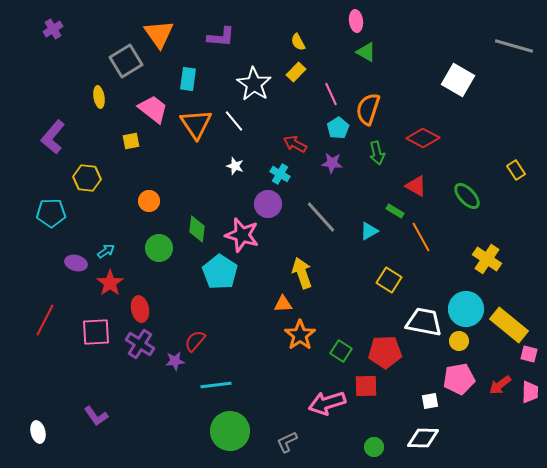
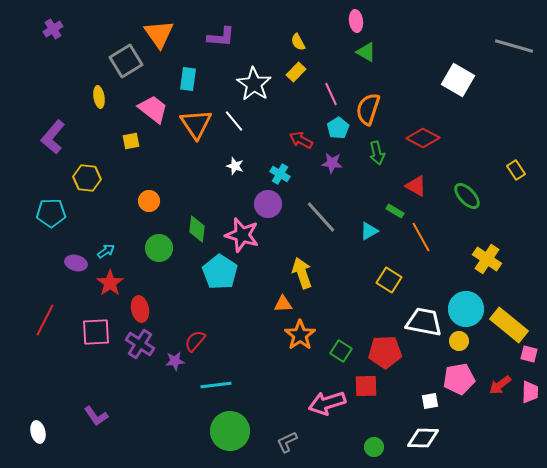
red arrow at (295, 144): moved 6 px right, 4 px up
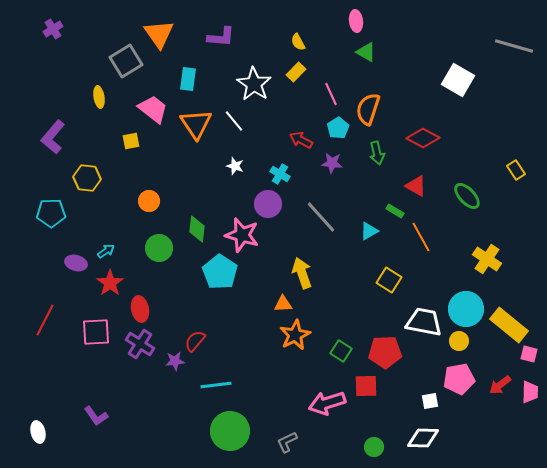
orange star at (300, 335): moved 5 px left; rotated 8 degrees clockwise
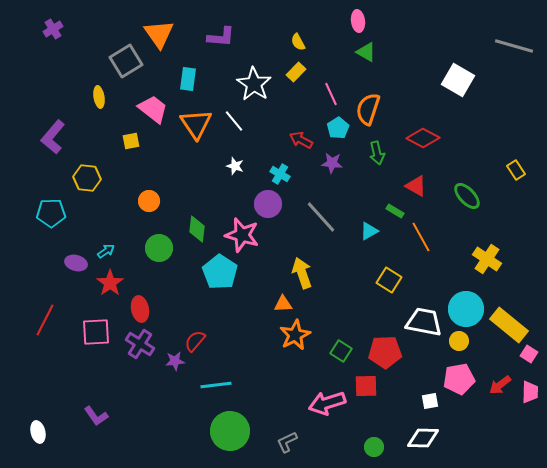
pink ellipse at (356, 21): moved 2 px right
pink square at (529, 354): rotated 18 degrees clockwise
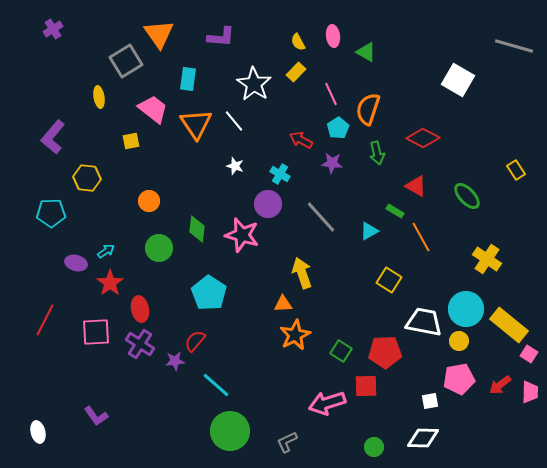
pink ellipse at (358, 21): moved 25 px left, 15 px down
cyan pentagon at (220, 272): moved 11 px left, 21 px down
cyan line at (216, 385): rotated 48 degrees clockwise
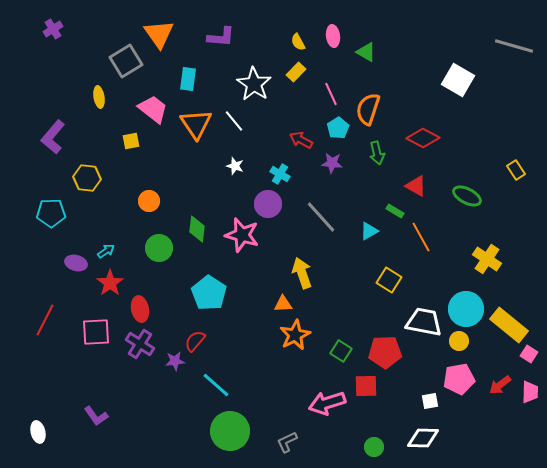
green ellipse at (467, 196): rotated 20 degrees counterclockwise
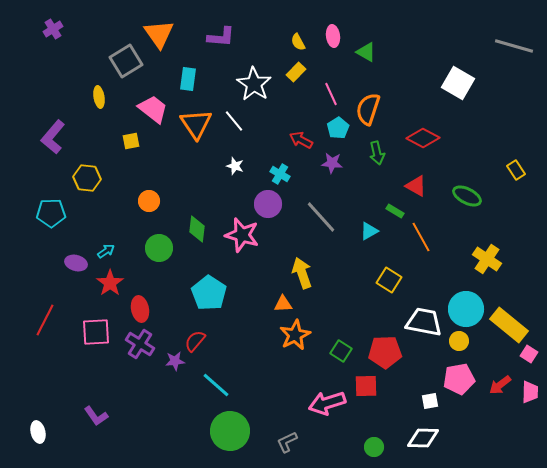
white square at (458, 80): moved 3 px down
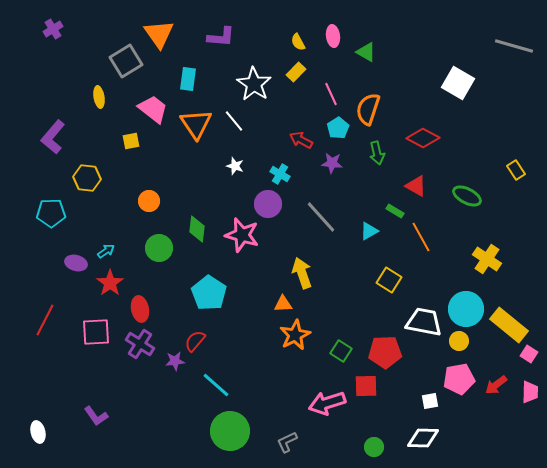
red arrow at (500, 385): moved 4 px left
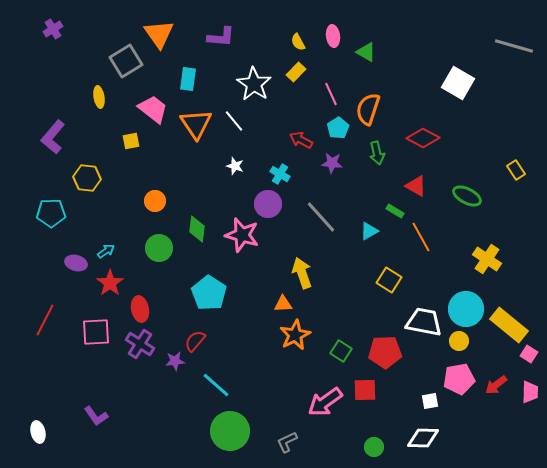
orange circle at (149, 201): moved 6 px right
red square at (366, 386): moved 1 px left, 4 px down
pink arrow at (327, 403): moved 2 px left, 1 px up; rotated 18 degrees counterclockwise
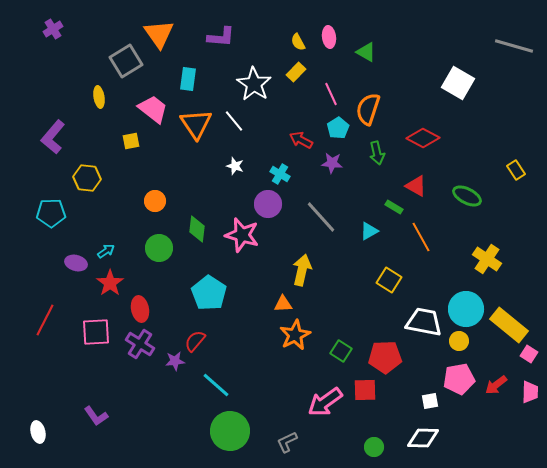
pink ellipse at (333, 36): moved 4 px left, 1 px down
green rectangle at (395, 211): moved 1 px left, 4 px up
yellow arrow at (302, 273): moved 3 px up; rotated 32 degrees clockwise
red pentagon at (385, 352): moved 5 px down
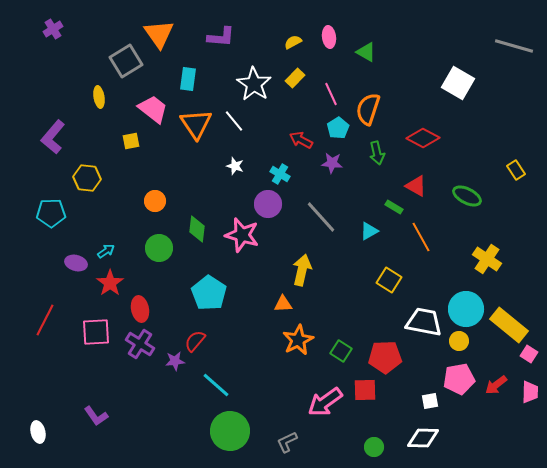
yellow semicircle at (298, 42): moved 5 px left; rotated 90 degrees clockwise
yellow rectangle at (296, 72): moved 1 px left, 6 px down
orange star at (295, 335): moved 3 px right, 5 px down
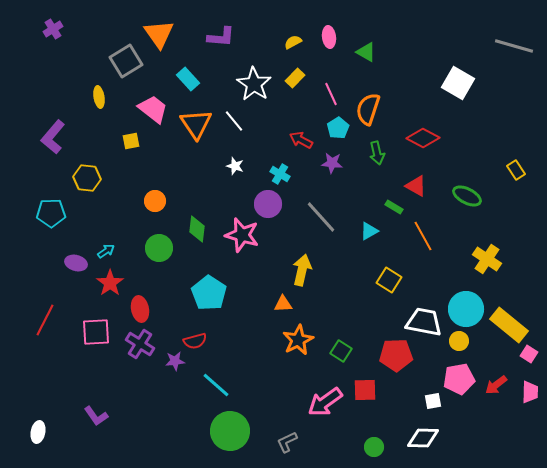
cyan rectangle at (188, 79): rotated 50 degrees counterclockwise
orange line at (421, 237): moved 2 px right, 1 px up
red semicircle at (195, 341): rotated 145 degrees counterclockwise
red pentagon at (385, 357): moved 11 px right, 2 px up
white square at (430, 401): moved 3 px right
white ellipse at (38, 432): rotated 25 degrees clockwise
